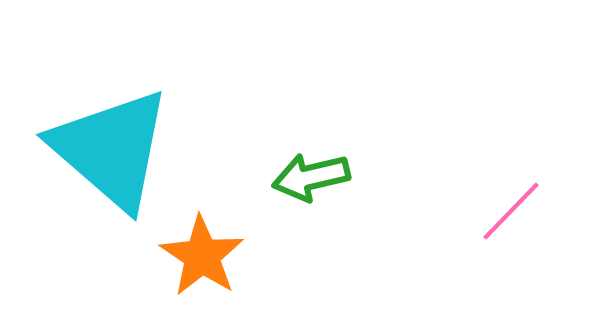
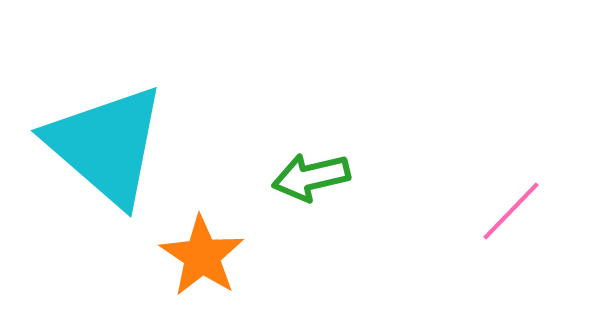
cyan triangle: moved 5 px left, 4 px up
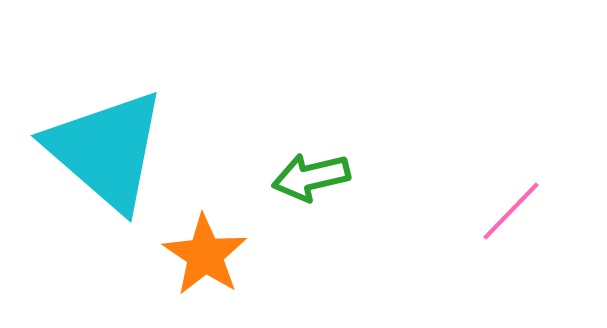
cyan triangle: moved 5 px down
orange star: moved 3 px right, 1 px up
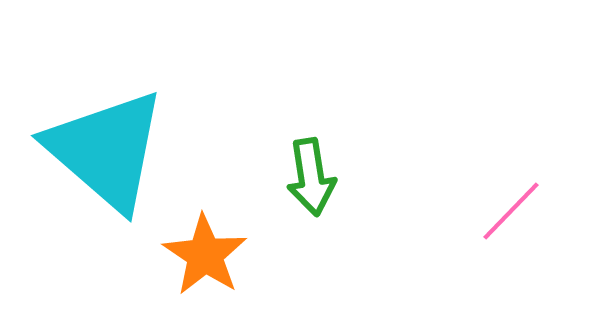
green arrow: rotated 86 degrees counterclockwise
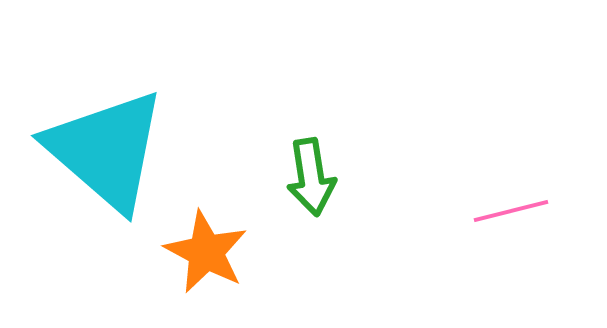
pink line: rotated 32 degrees clockwise
orange star: moved 1 px right, 3 px up; rotated 6 degrees counterclockwise
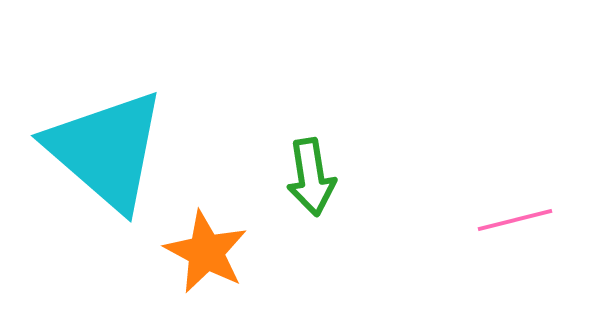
pink line: moved 4 px right, 9 px down
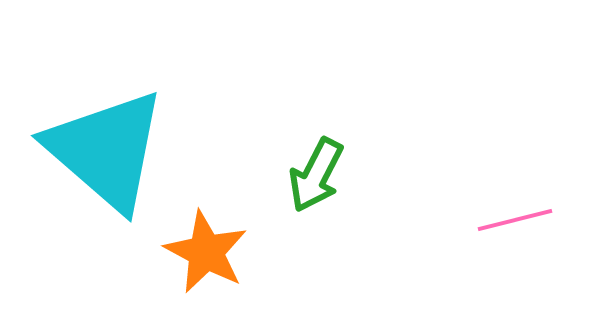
green arrow: moved 5 px right, 2 px up; rotated 36 degrees clockwise
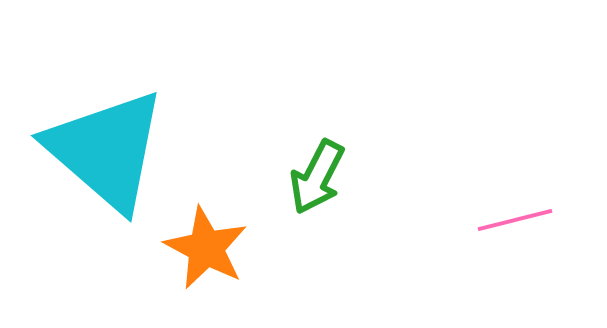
green arrow: moved 1 px right, 2 px down
orange star: moved 4 px up
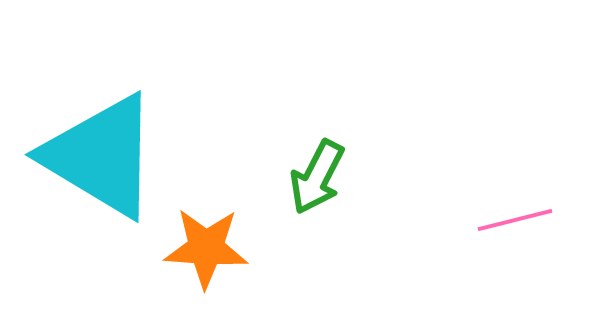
cyan triangle: moved 5 px left, 6 px down; rotated 10 degrees counterclockwise
orange star: rotated 24 degrees counterclockwise
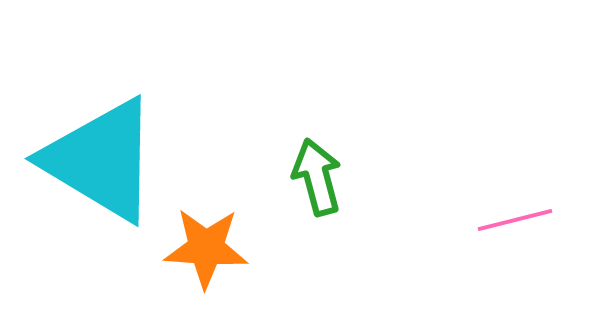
cyan triangle: moved 4 px down
green arrow: rotated 138 degrees clockwise
